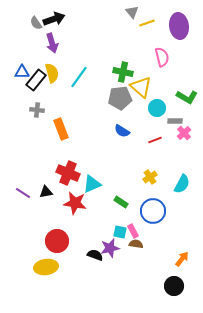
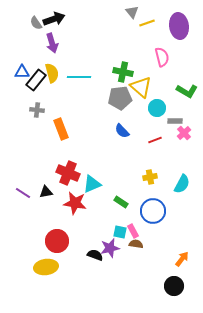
cyan line: rotated 55 degrees clockwise
green L-shape: moved 6 px up
blue semicircle: rotated 14 degrees clockwise
yellow cross: rotated 24 degrees clockwise
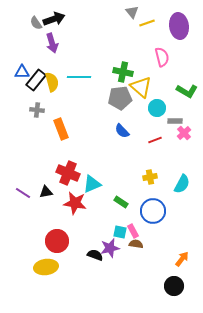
yellow semicircle: moved 9 px down
